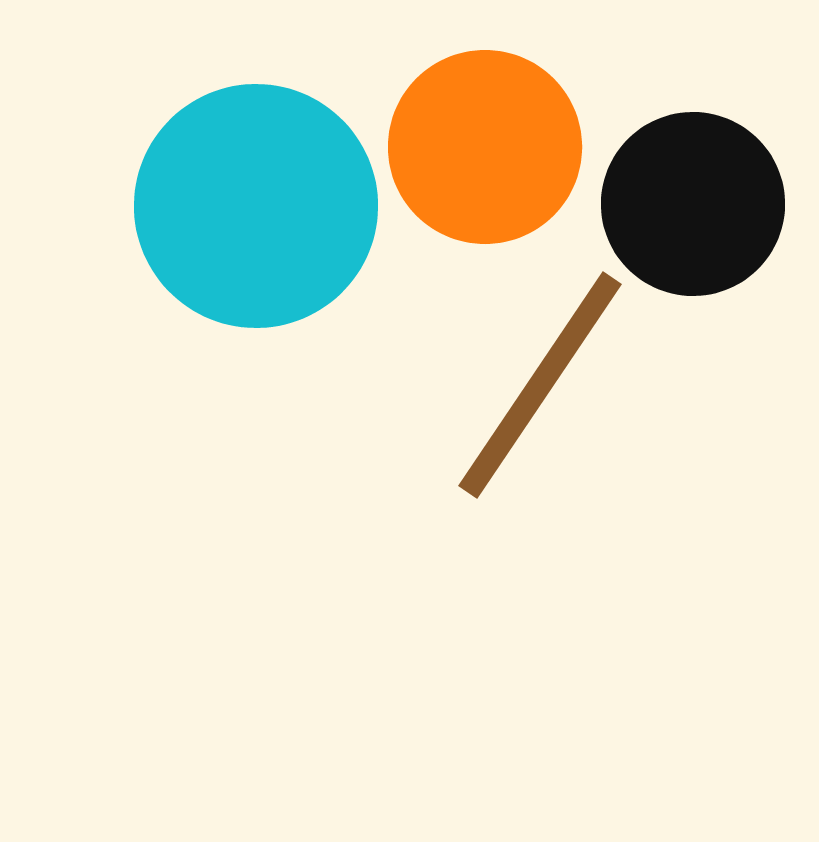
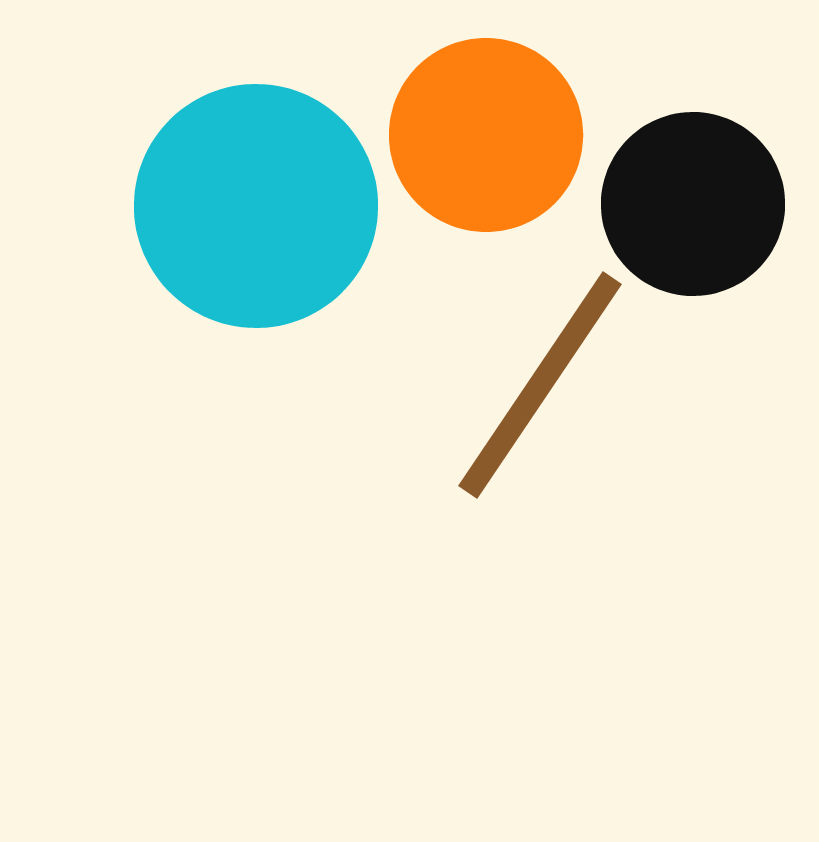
orange circle: moved 1 px right, 12 px up
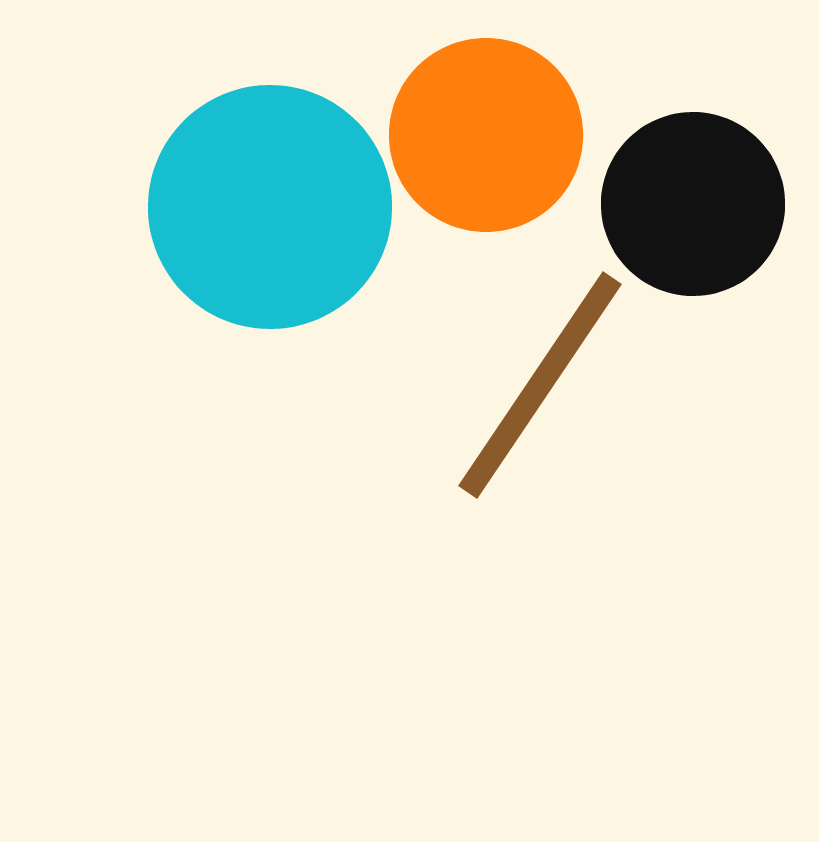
cyan circle: moved 14 px right, 1 px down
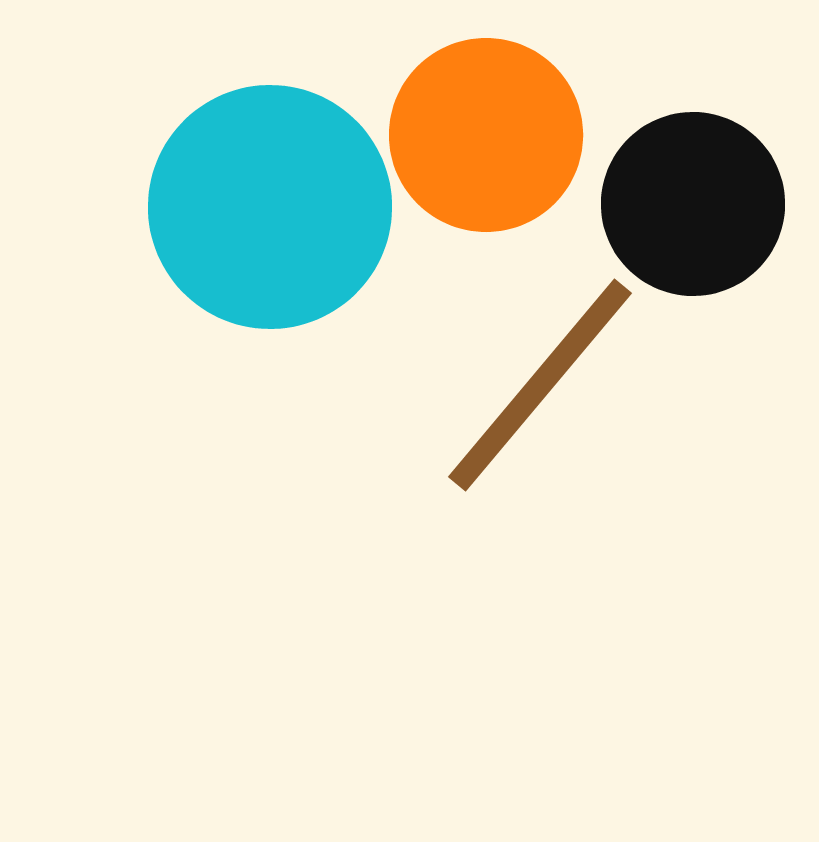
brown line: rotated 6 degrees clockwise
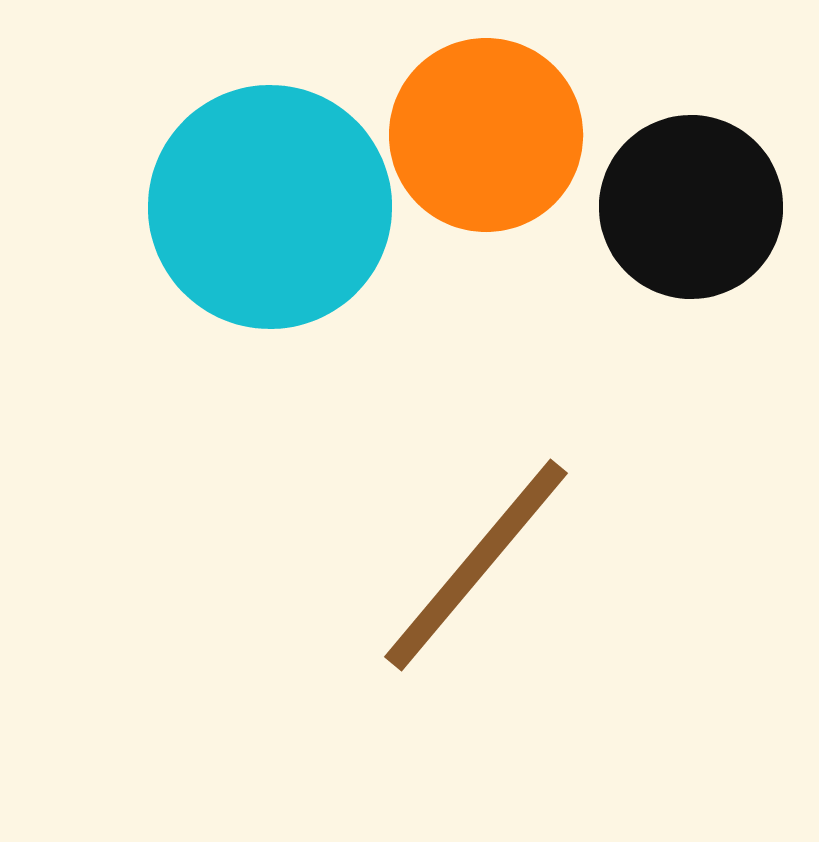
black circle: moved 2 px left, 3 px down
brown line: moved 64 px left, 180 px down
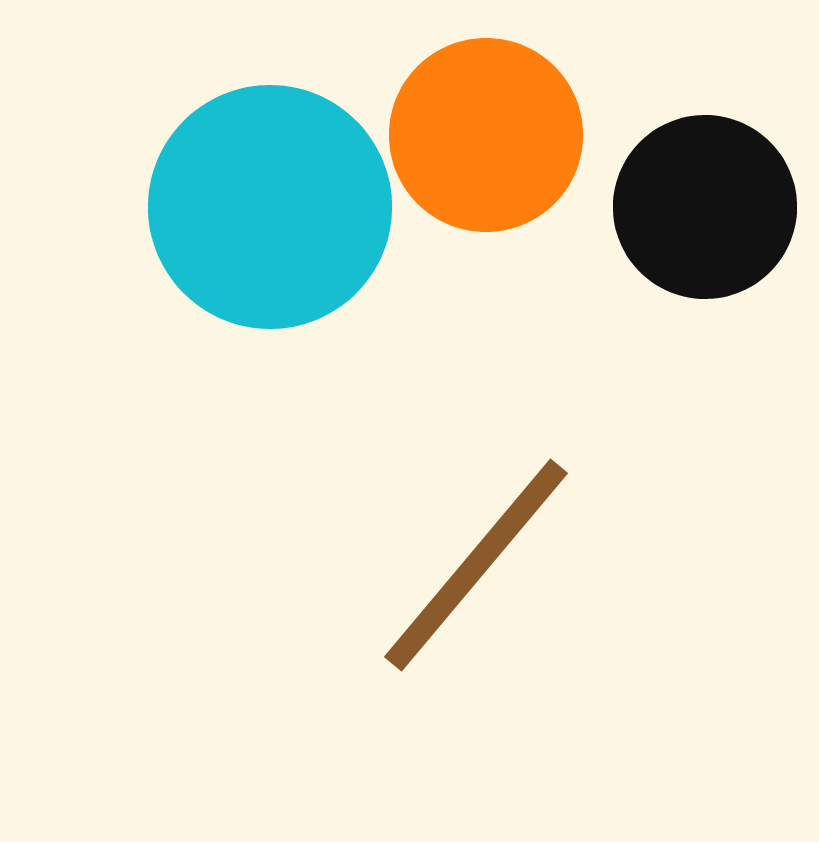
black circle: moved 14 px right
